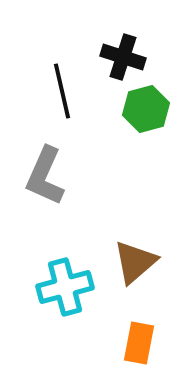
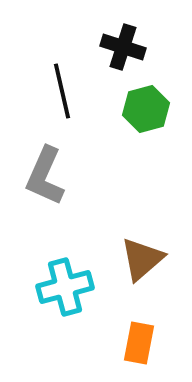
black cross: moved 10 px up
brown triangle: moved 7 px right, 3 px up
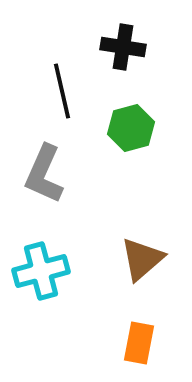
black cross: rotated 9 degrees counterclockwise
green hexagon: moved 15 px left, 19 px down
gray L-shape: moved 1 px left, 2 px up
cyan cross: moved 24 px left, 16 px up
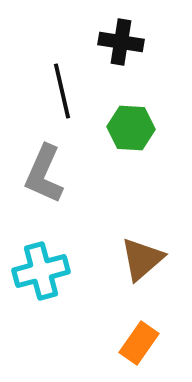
black cross: moved 2 px left, 5 px up
green hexagon: rotated 18 degrees clockwise
orange rectangle: rotated 24 degrees clockwise
